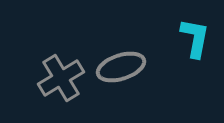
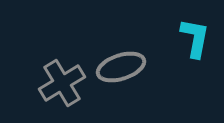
gray cross: moved 1 px right, 5 px down
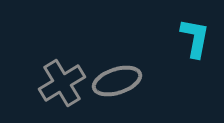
gray ellipse: moved 4 px left, 14 px down
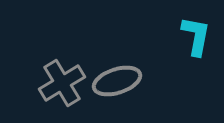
cyan L-shape: moved 1 px right, 2 px up
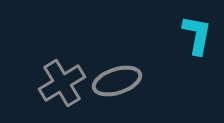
cyan L-shape: moved 1 px right, 1 px up
